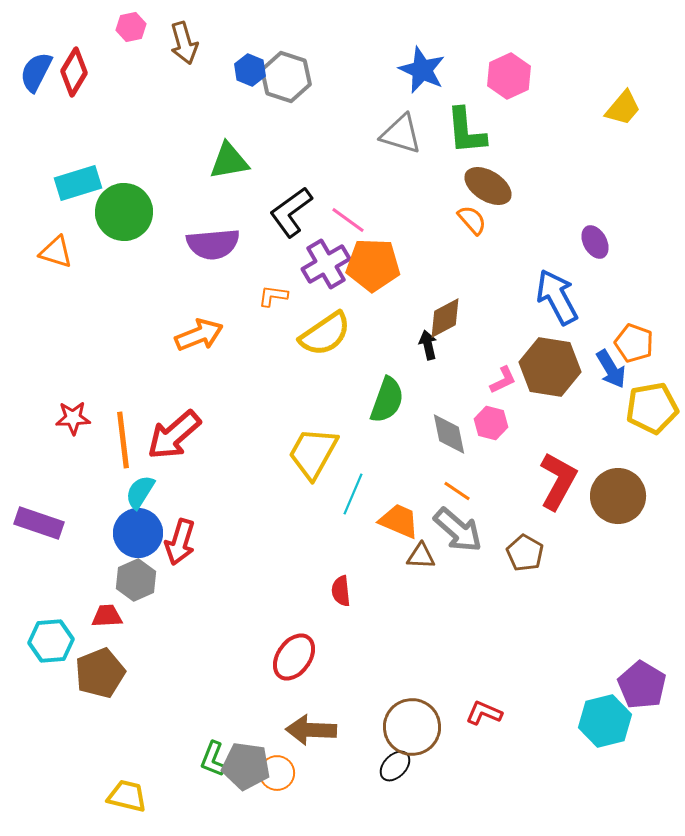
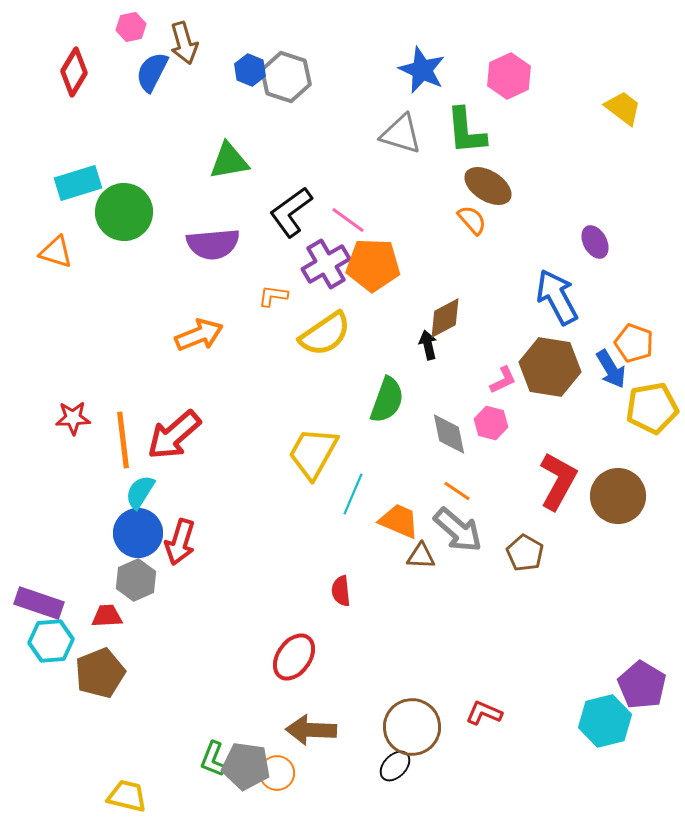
blue semicircle at (36, 72): moved 116 px right
yellow trapezoid at (623, 108): rotated 93 degrees counterclockwise
purple rectangle at (39, 523): moved 80 px down
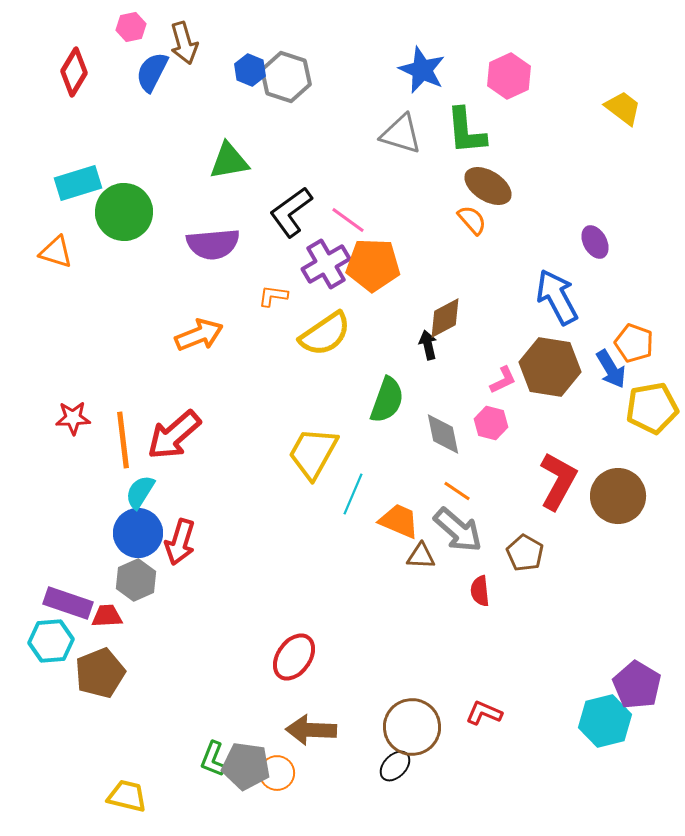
gray diamond at (449, 434): moved 6 px left
red semicircle at (341, 591): moved 139 px right
purple rectangle at (39, 603): moved 29 px right
purple pentagon at (642, 685): moved 5 px left
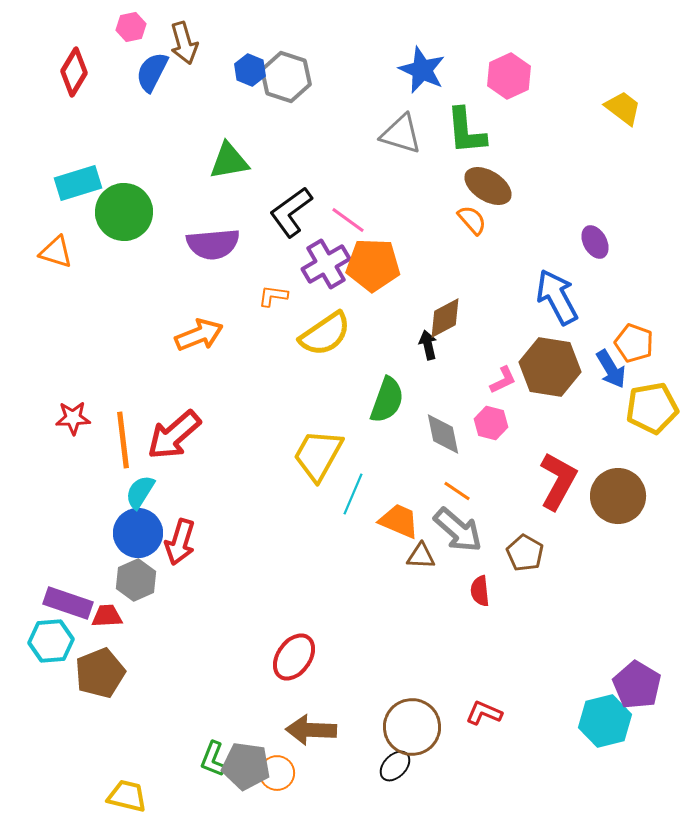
yellow trapezoid at (313, 453): moved 5 px right, 2 px down
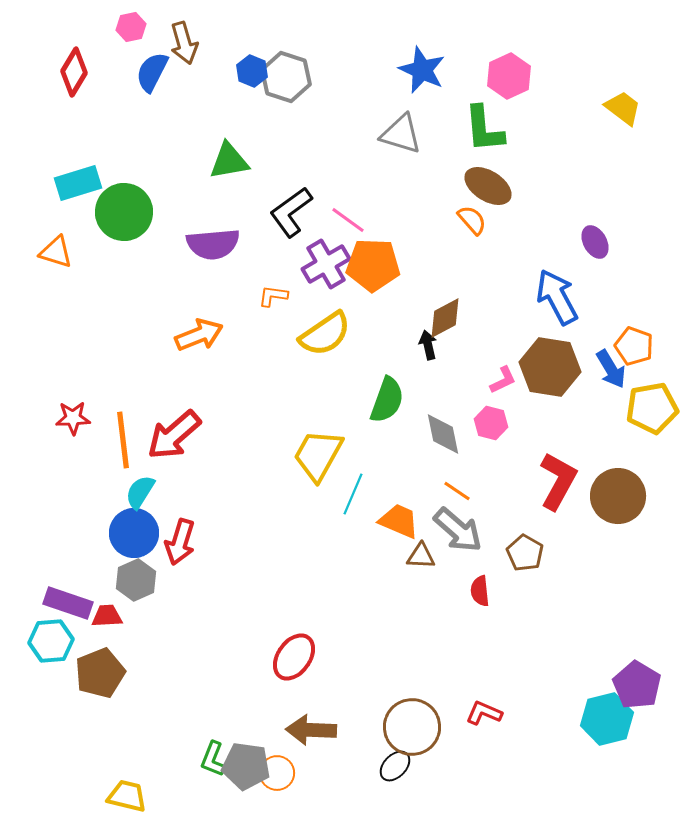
blue hexagon at (250, 70): moved 2 px right, 1 px down
green L-shape at (466, 131): moved 18 px right, 2 px up
orange pentagon at (634, 343): moved 3 px down
blue circle at (138, 533): moved 4 px left
cyan hexagon at (605, 721): moved 2 px right, 2 px up
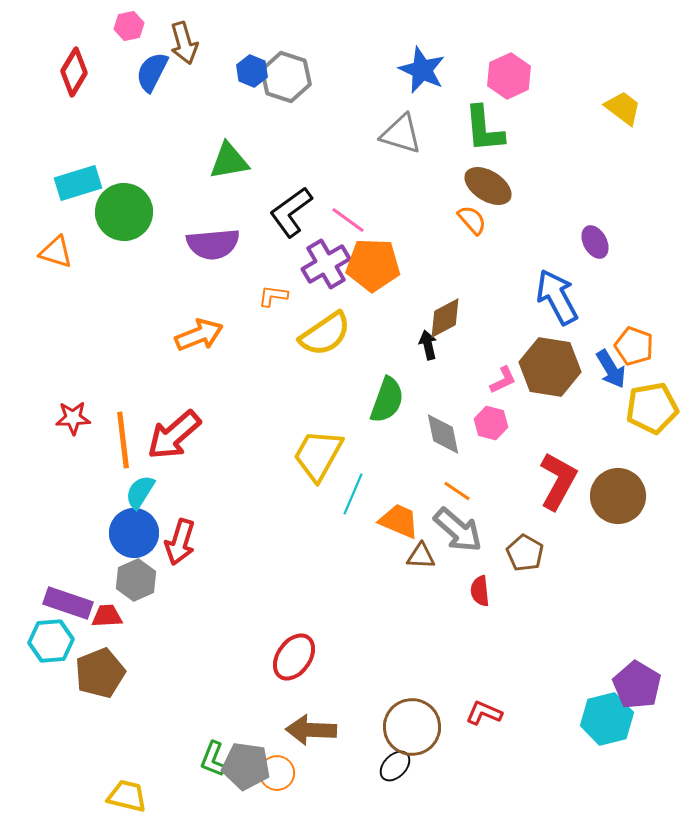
pink hexagon at (131, 27): moved 2 px left, 1 px up
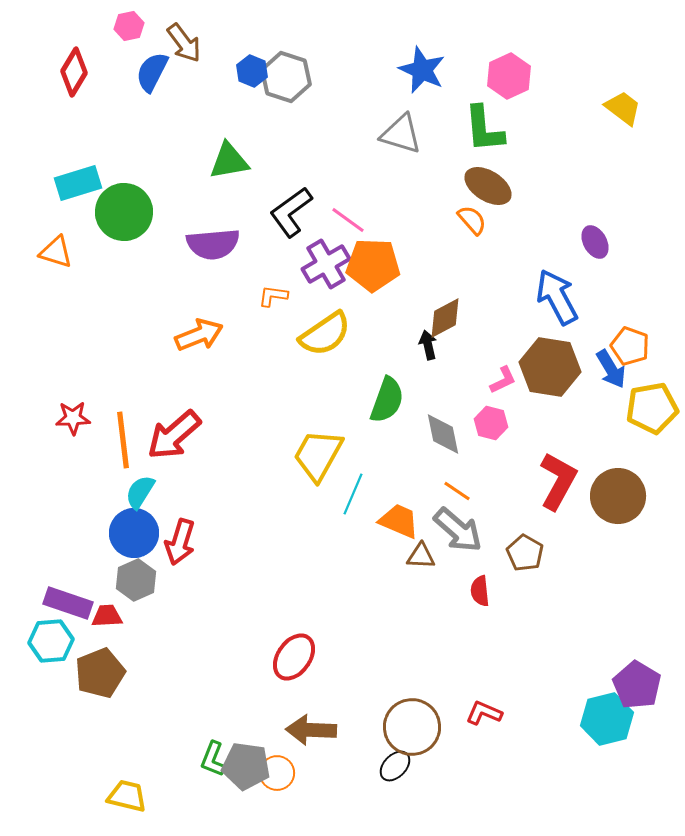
brown arrow at (184, 43): rotated 21 degrees counterclockwise
orange pentagon at (634, 346): moved 4 px left
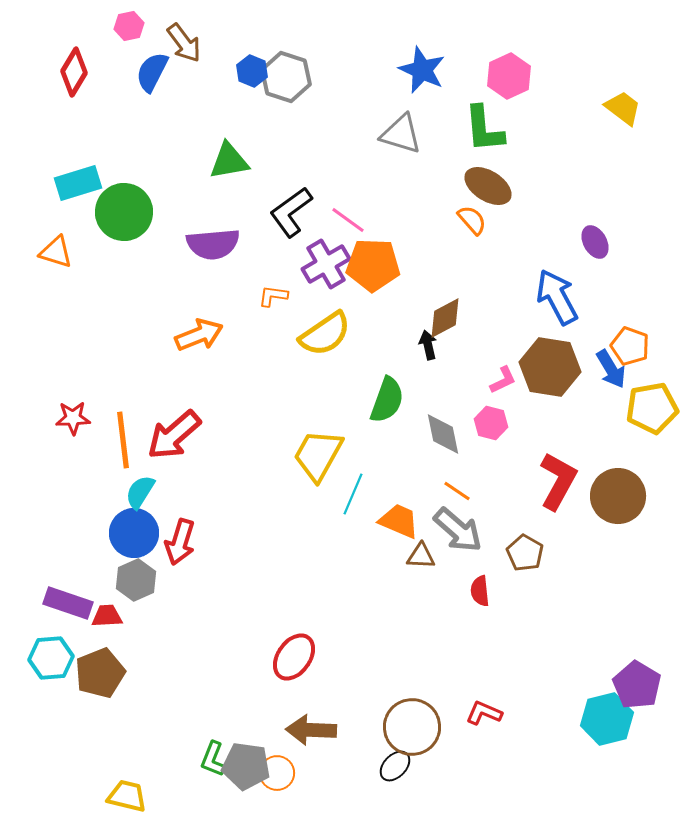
cyan hexagon at (51, 641): moved 17 px down
